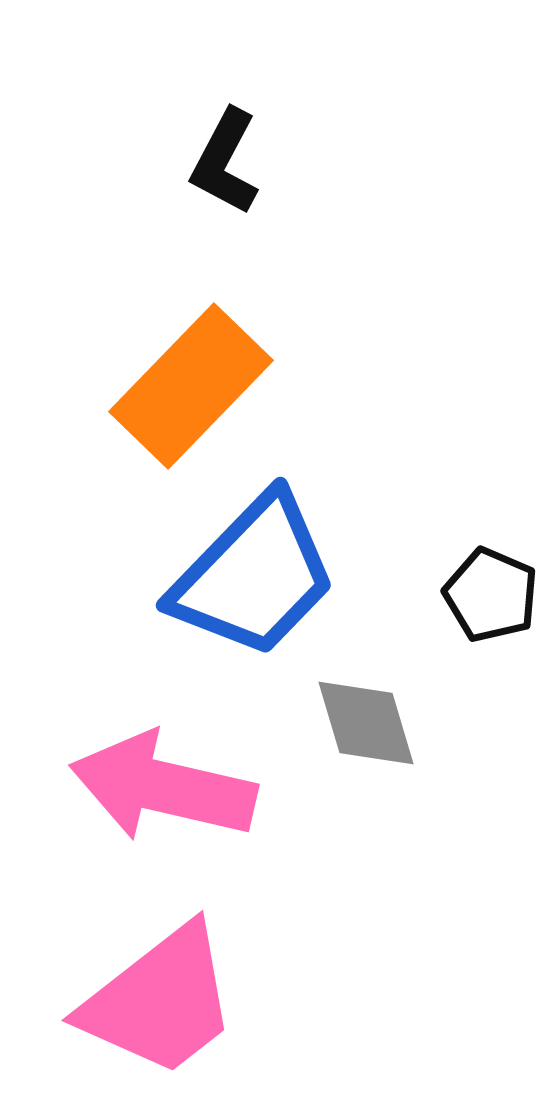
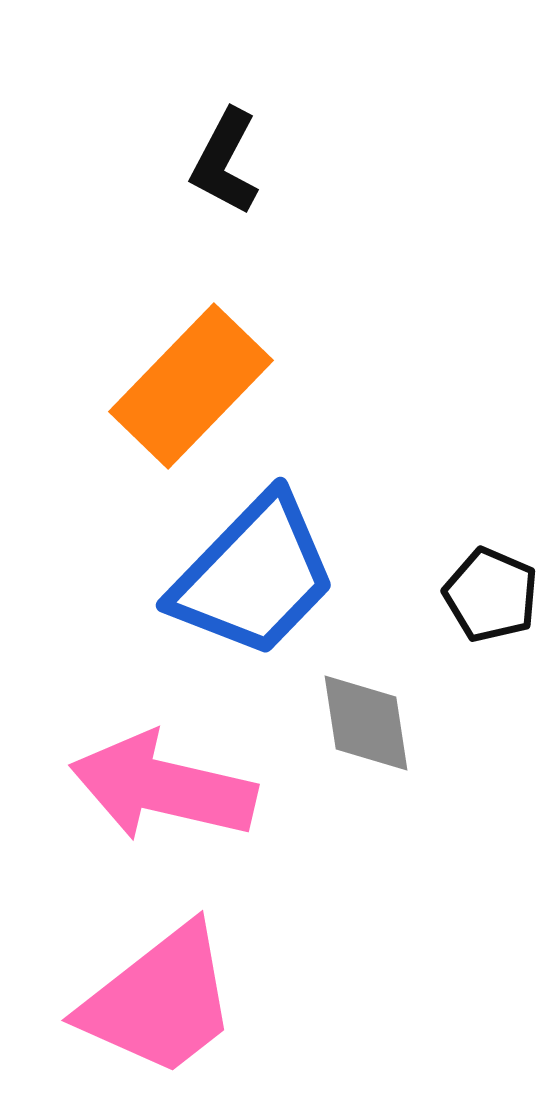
gray diamond: rotated 8 degrees clockwise
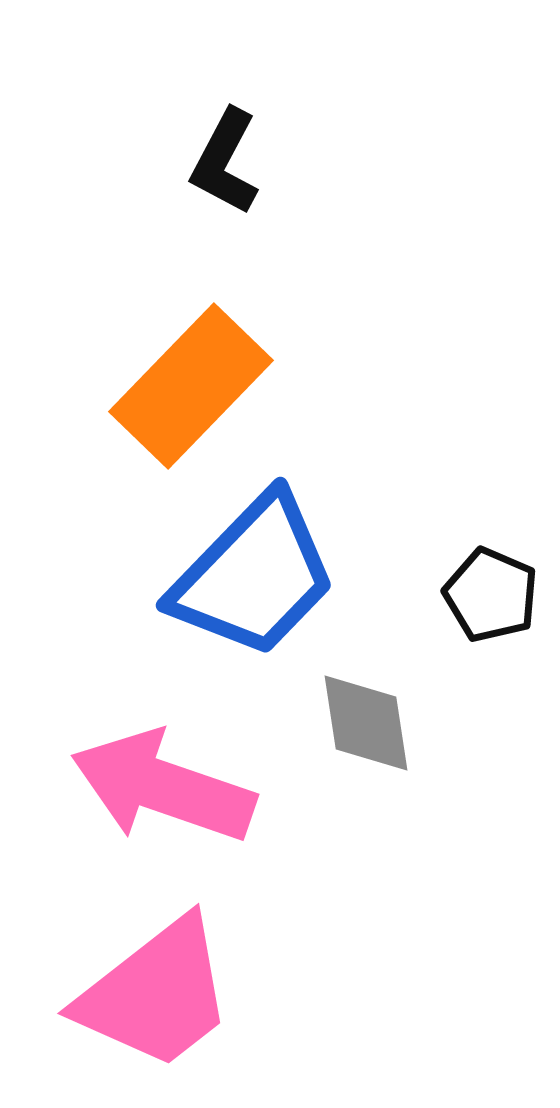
pink arrow: rotated 6 degrees clockwise
pink trapezoid: moved 4 px left, 7 px up
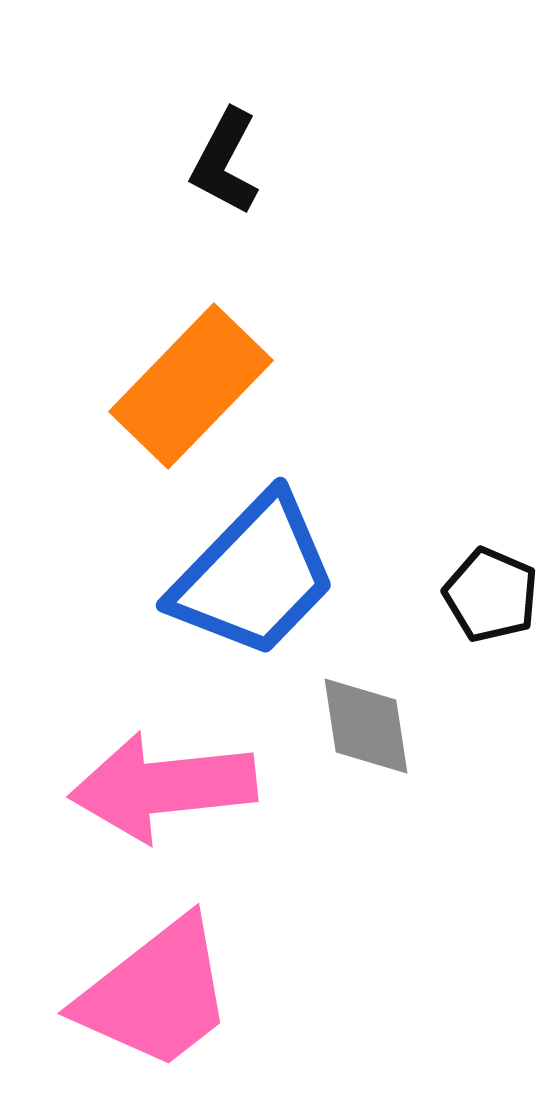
gray diamond: moved 3 px down
pink arrow: rotated 25 degrees counterclockwise
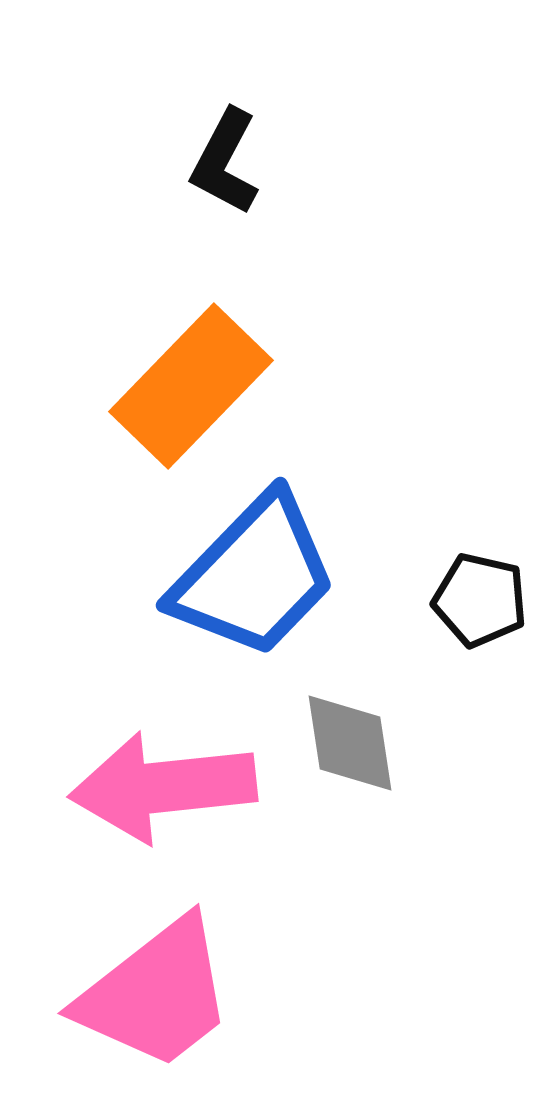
black pentagon: moved 11 px left, 5 px down; rotated 10 degrees counterclockwise
gray diamond: moved 16 px left, 17 px down
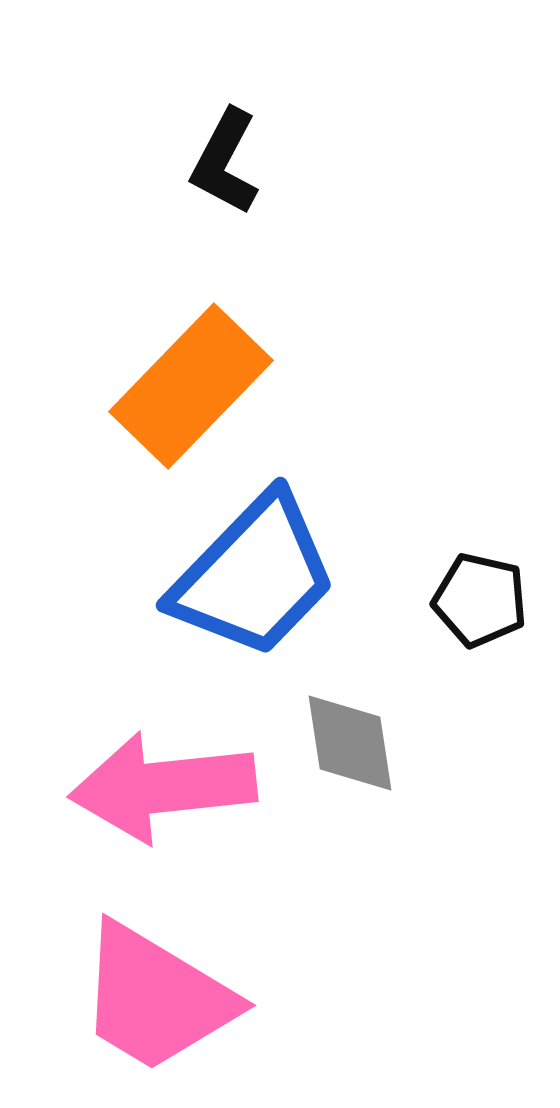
pink trapezoid: moved 4 px down; rotated 69 degrees clockwise
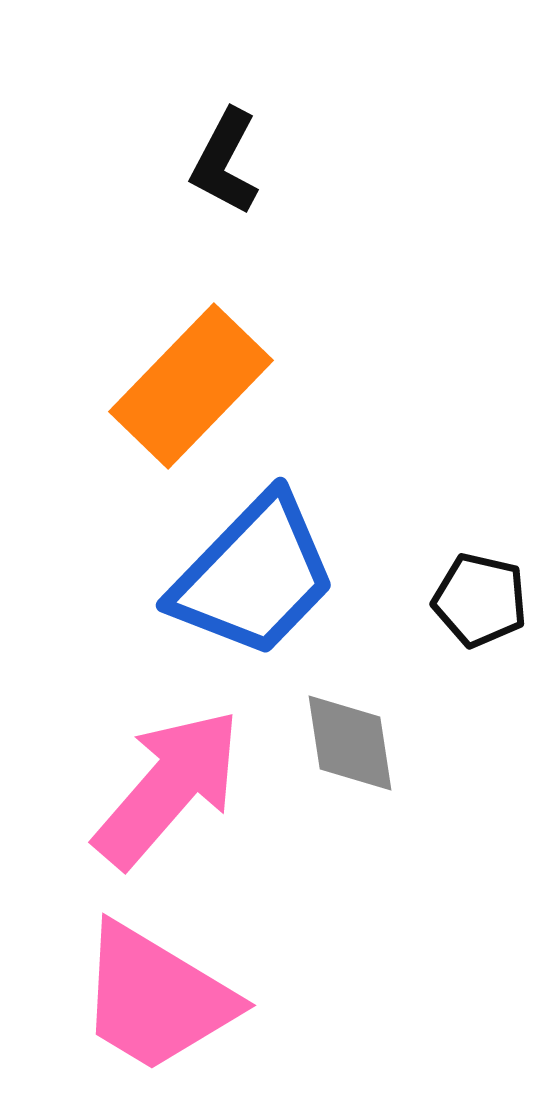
pink arrow: moved 5 px right, 1 px down; rotated 137 degrees clockwise
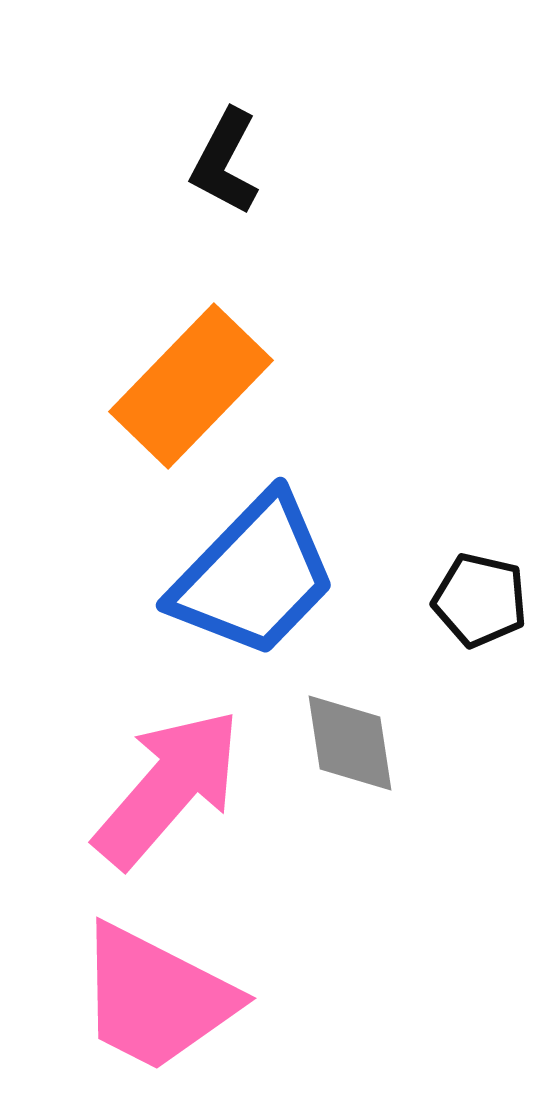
pink trapezoid: rotated 4 degrees counterclockwise
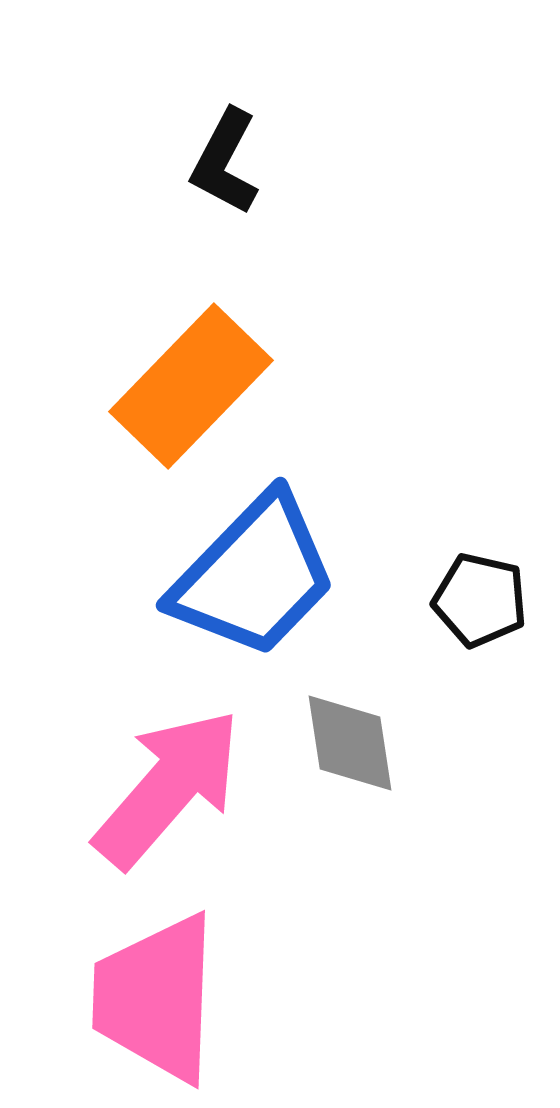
pink trapezoid: rotated 65 degrees clockwise
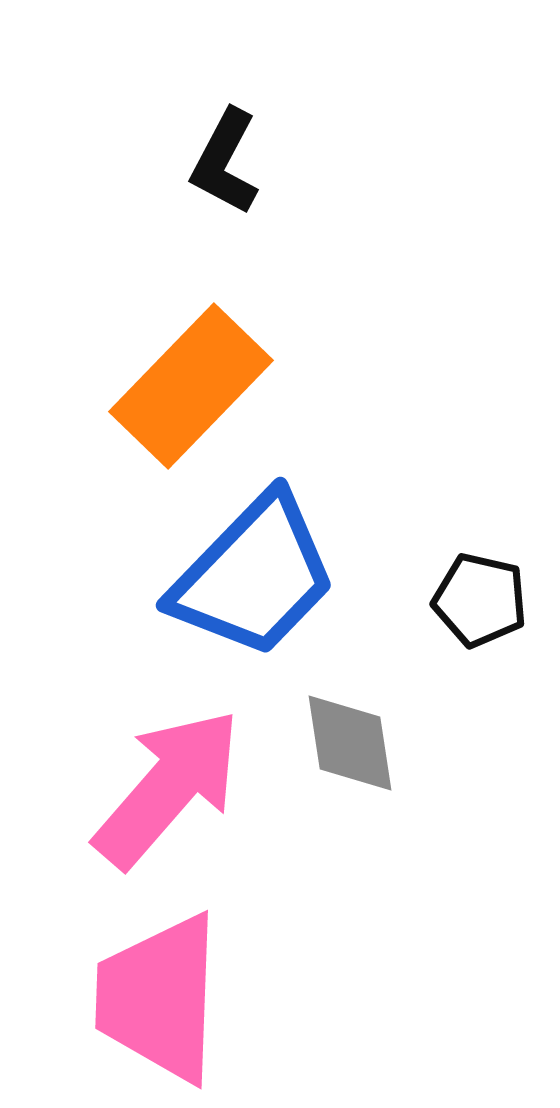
pink trapezoid: moved 3 px right
